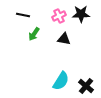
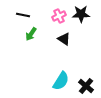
green arrow: moved 3 px left
black triangle: rotated 24 degrees clockwise
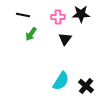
pink cross: moved 1 px left, 1 px down; rotated 24 degrees clockwise
black triangle: moved 1 px right; rotated 32 degrees clockwise
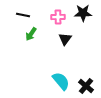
black star: moved 2 px right, 1 px up
cyan semicircle: rotated 72 degrees counterclockwise
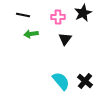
black star: rotated 24 degrees counterclockwise
green arrow: rotated 48 degrees clockwise
black cross: moved 1 px left, 5 px up
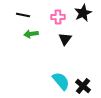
black cross: moved 2 px left, 5 px down
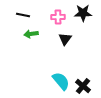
black star: rotated 24 degrees clockwise
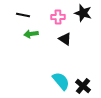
black star: rotated 18 degrees clockwise
black triangle: rotated 32 degrees counterclockwise
